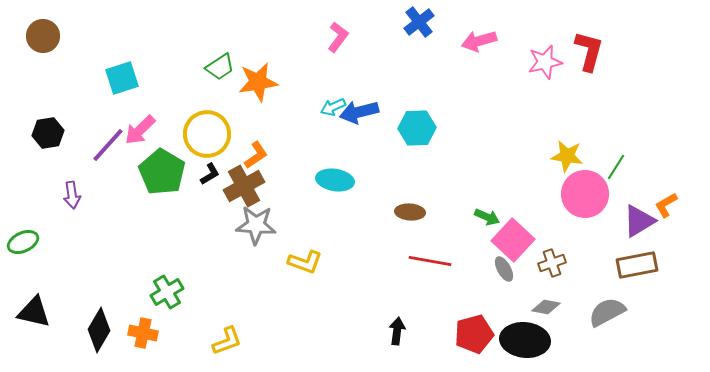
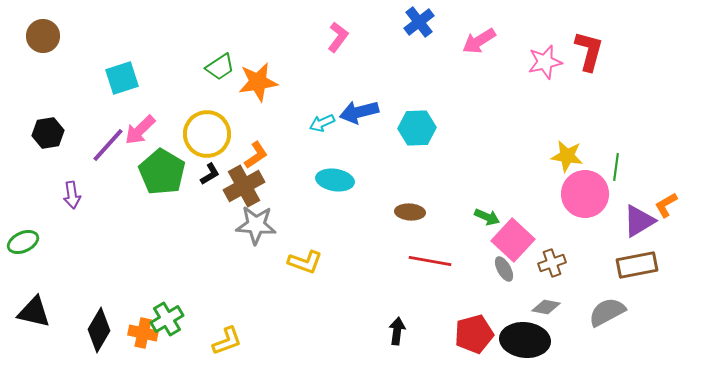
pink arrow at (479, 41): rotated 16 degrees counterclockwise
cyan arrow at (333, 107): moved 11 px left, 16 px down
green line at (616, 167): rotated 24 degrees counterclockwise
green cross at (167, 292): moved 27 px down
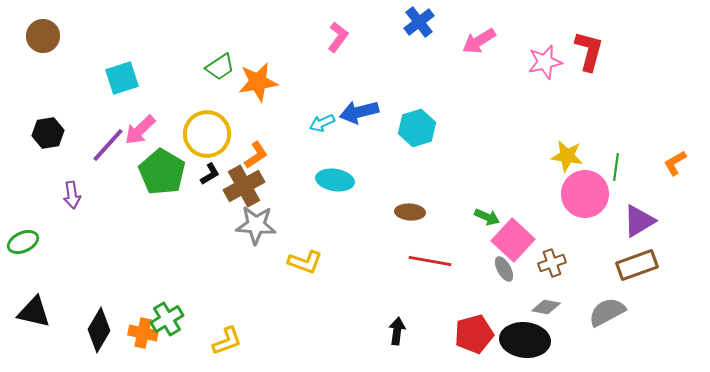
cyan hexagon at (417, 128): rotated 15 degrees counterclockwise
orange L-shape at (666, 205): moved 9 px right, 42 px up
brown rectangle at (637, 265): rotated 9 degrees counterclockwise
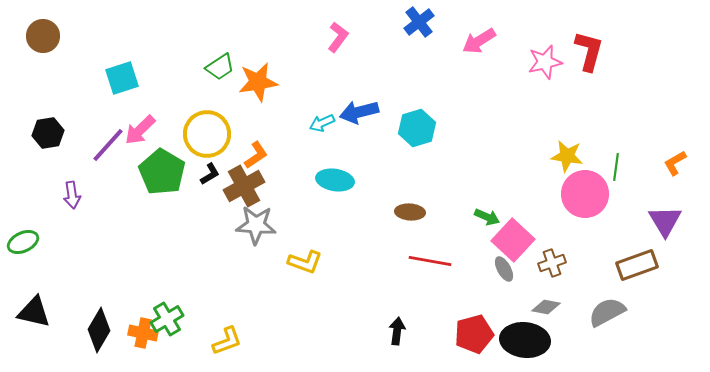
purple triangle at (639, 221): moved 26 px right; rotated 30 degrees counterclockwise
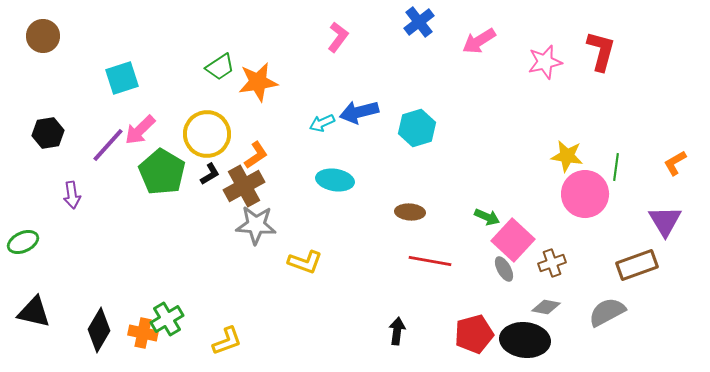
red L-shape at (589, 51): moved 12 px right
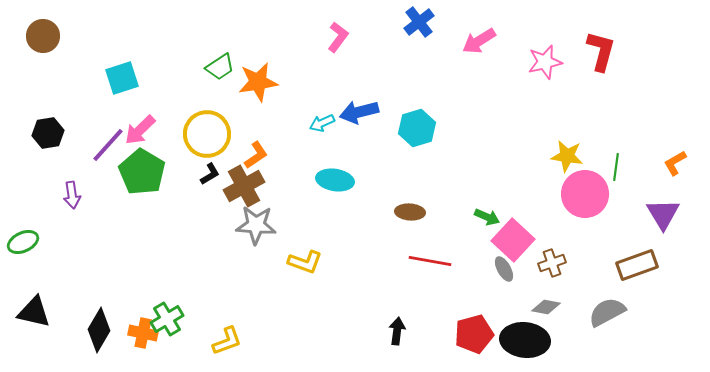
green pentagon at (162, 172): moved 20 px left
purple triangle at (665, 221): moved 2 px left, 7 px up
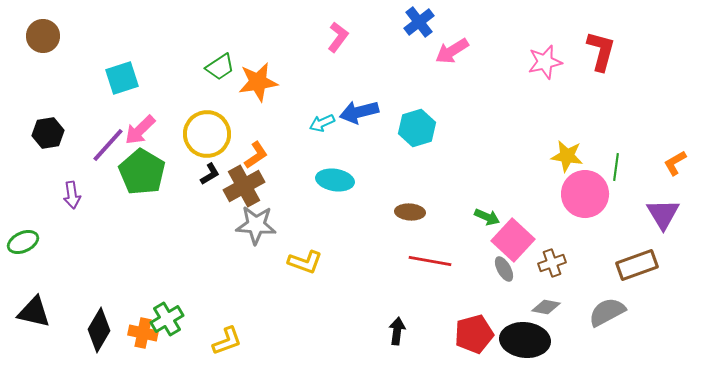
pink arrow at (479, 41): moved 27 px left, 10 px down
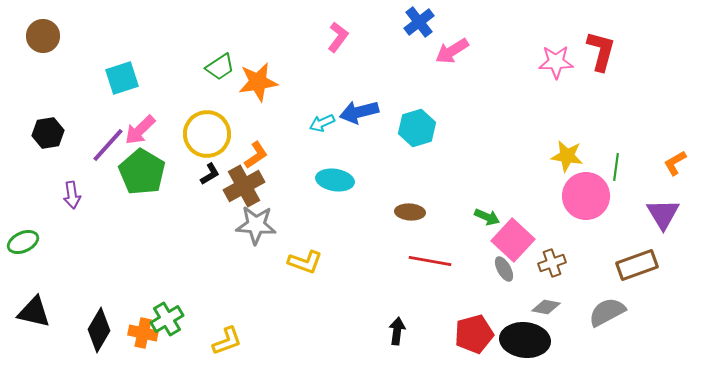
pink star at (545, 62): moved 11 px right; rotated 12 degrees clockwise
pink circle at (585, 194): moved 1 px right, 2 px down
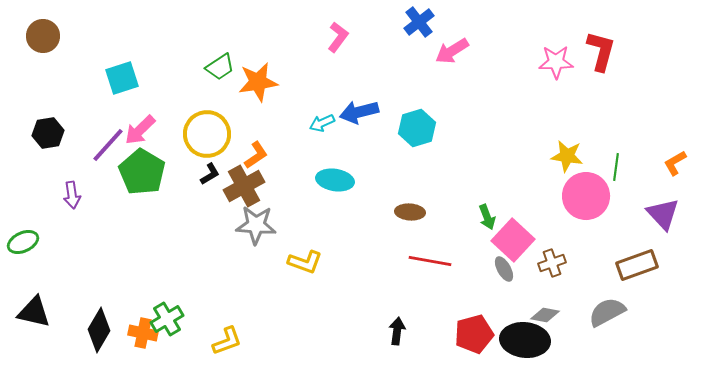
purple triangle at (663, 214): rotated 12 degrees counterclockwise
green arrow at (487, 217): rotated 45 degrees clockwise
gray diamond at (546, 307): moved 1 px left, 8 px down
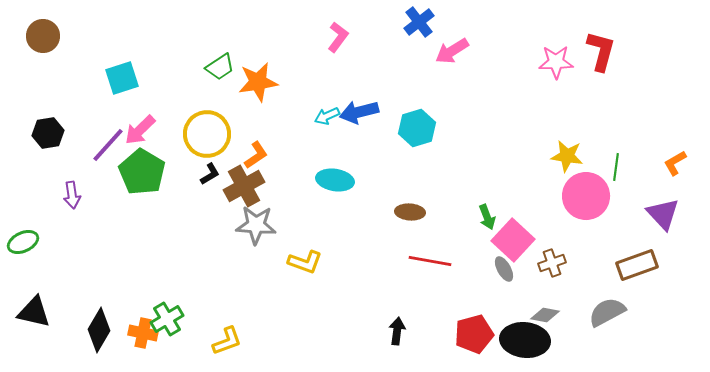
cyan arrow at (322, 123): moved 5 px right, 7 px up
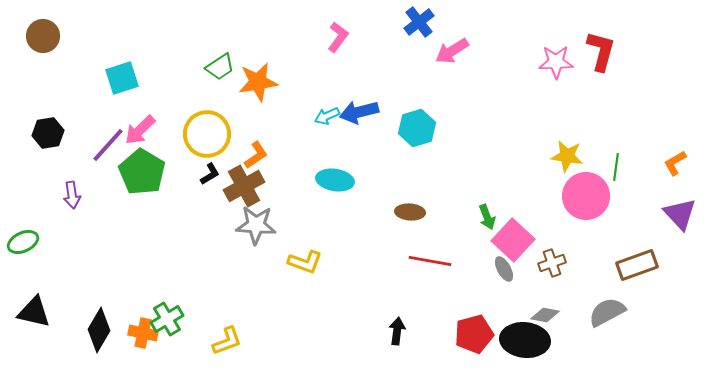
purple triangle at (663, 214): moved 17 px right
